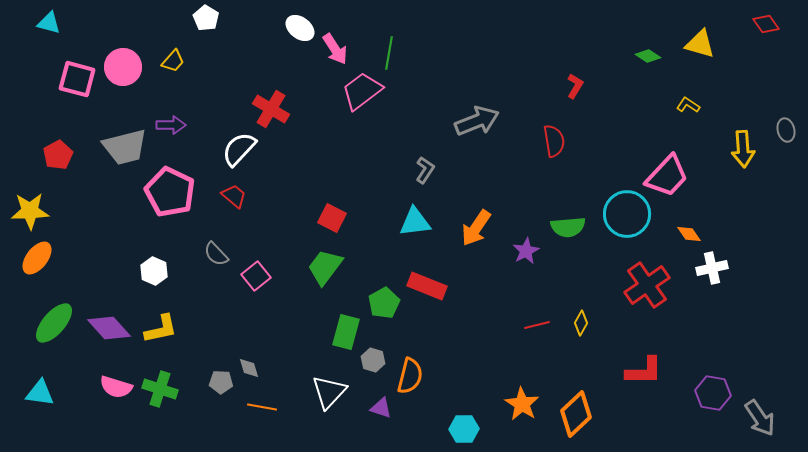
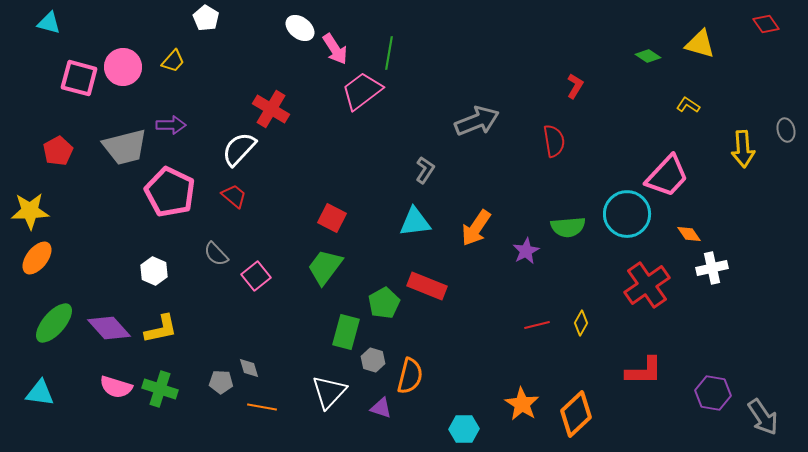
pink square at (77, 79): moved 2 px right, 1 px up
red pentagon at (58, 155): moved 4 px up
gray arrow at (760, 418): moved 3 px right, 1 px up
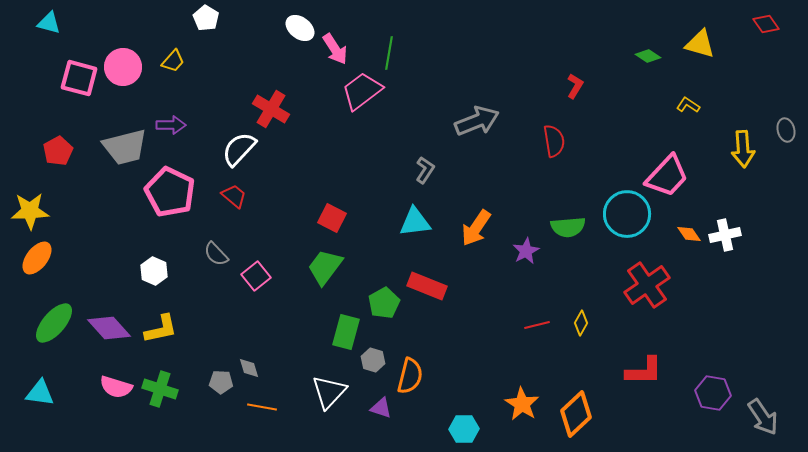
white cross at (712, 268): moved 13 px right, 33 px up
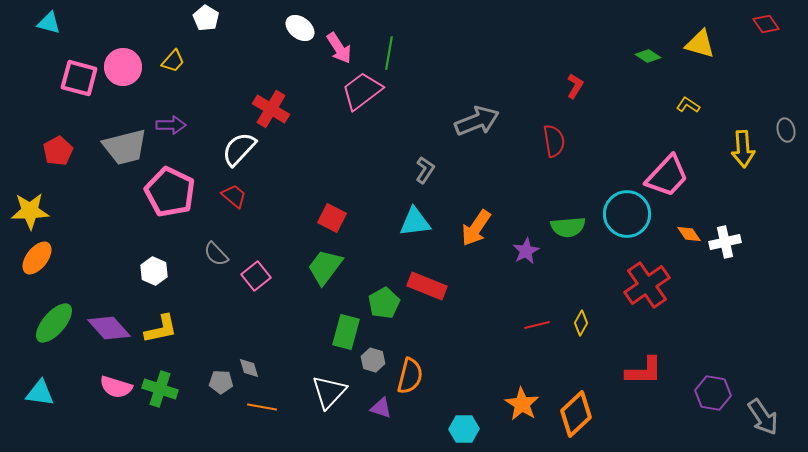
pink arrow at (335, 49): moved 4 px right, 1 px up
white cross at (725, 235): moved 7 px down
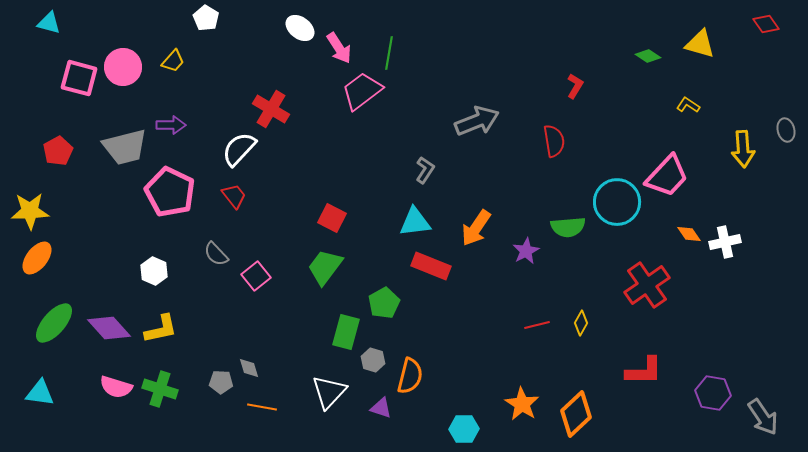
red trapezoid at (234, 196): rotated 12 degrees clockwise
cyan circle at (627, 214): moved 10 px left, 12 px up
red rectangle at (427, 286): moved 4 px right, 20 px up
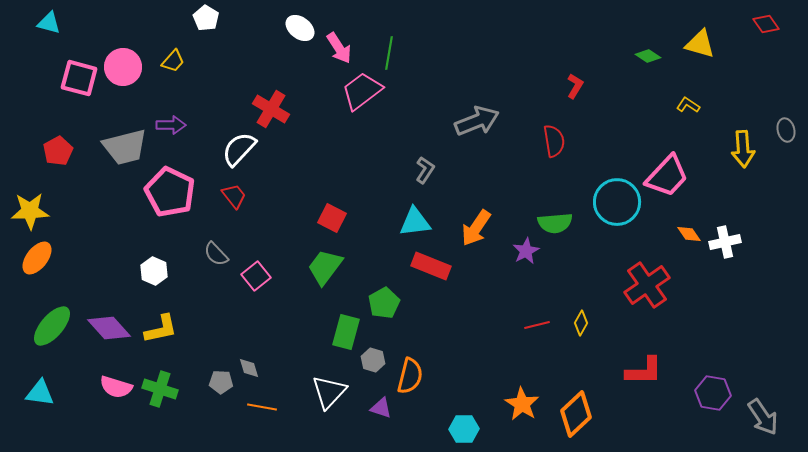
green semicircle at (568, 227): moved 13 px left, 4 px up
green ellipse at (54, 323): moved 2 px left, 3 px down
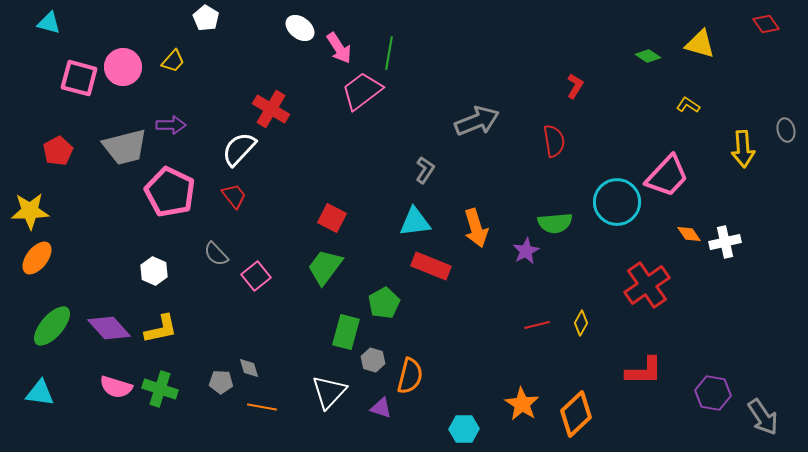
orange arrow at (476, 228): rotated 51 degrees counterclockwise
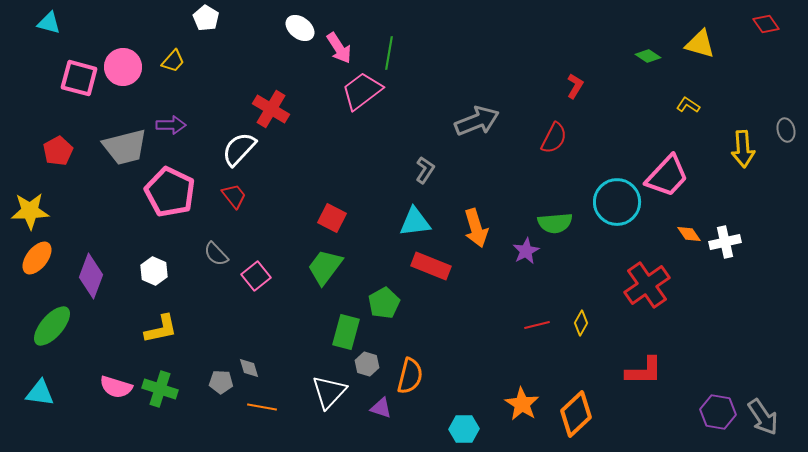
red semicircle at (554, 141): moved 3 px up; rotated 36 degrees clockwise
purple diamond at (109, 328): moved 18 px left, 52 px up; rotated 63 degrees clockwise
gray hexagon at (373, 360): moved 6 px left, 4 px down
purple hexagon at (713, 393): moved 5 px right, 19 px down
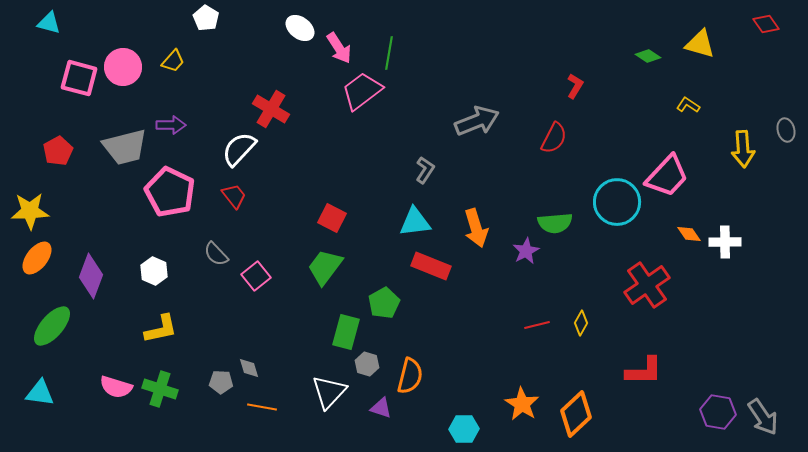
white cross at (725, 242): rotated 12 degrees clockwise
